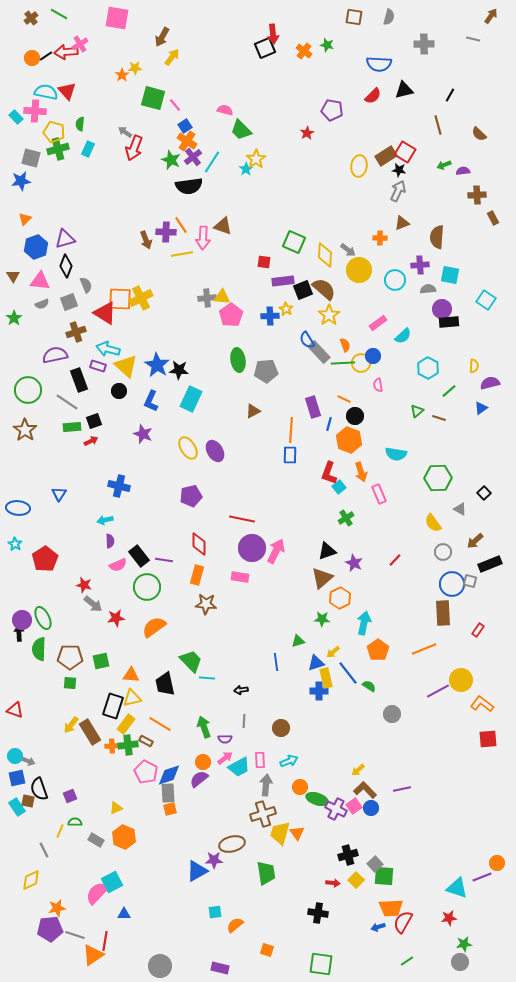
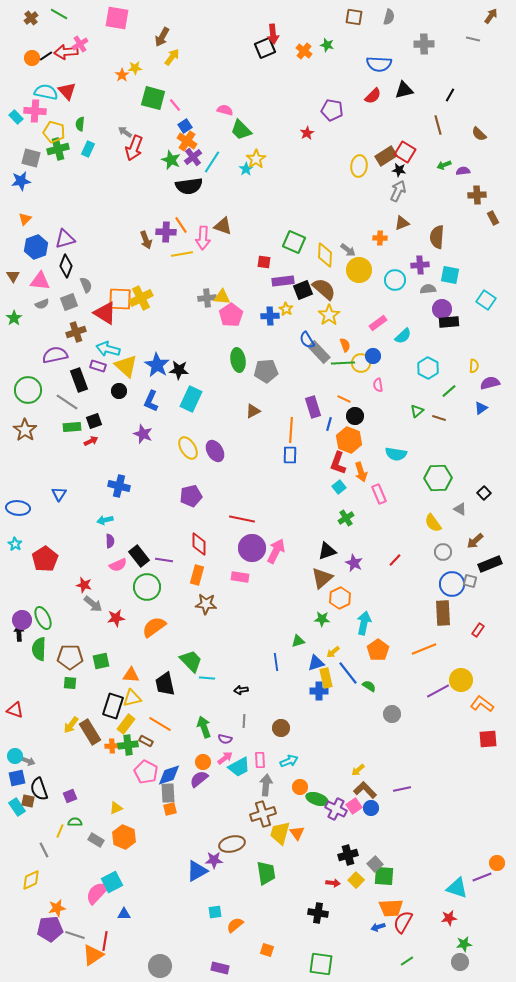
red L-shape at (329, 473): moved 9 px right, 10 px up
purple semicircle at (225, 739): rotated 16 degrees clockwise
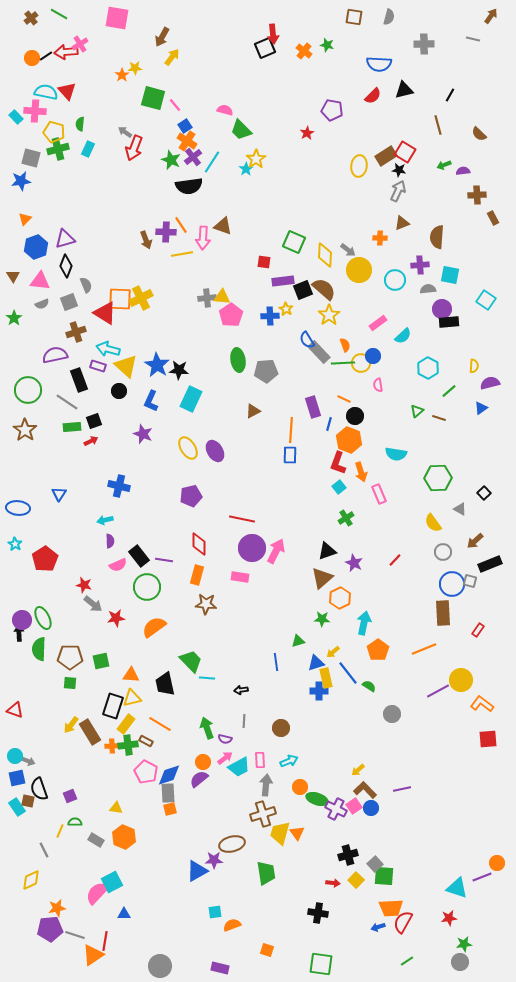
green arrow at (204, 727): moved 3 px right, 1 px down
yellow triangle at (116, 808): rotated 32 degrees clockwise
orange semicircle at (235, 925): moved 3 px left; rotated 18 degrees clockwise
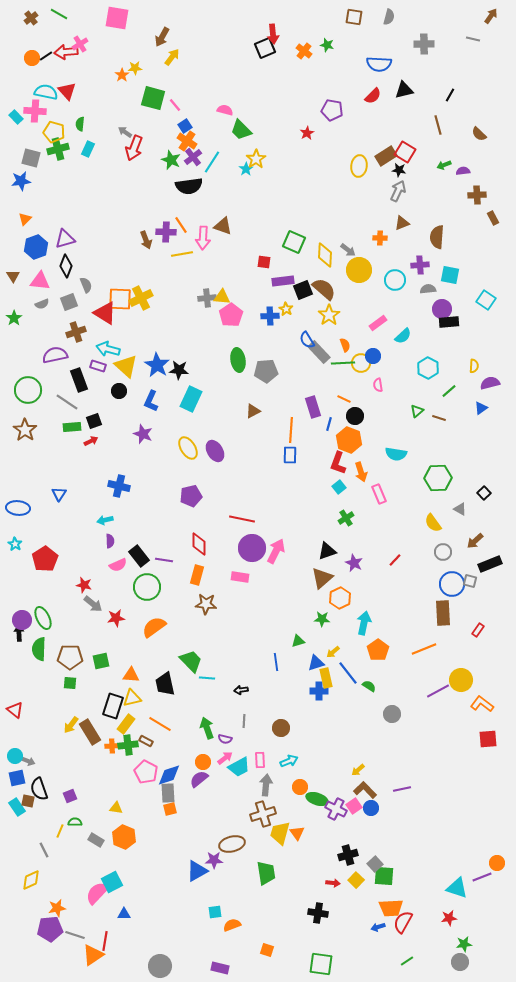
red triangle at (15, 710): rotated 18 degrees clockwise
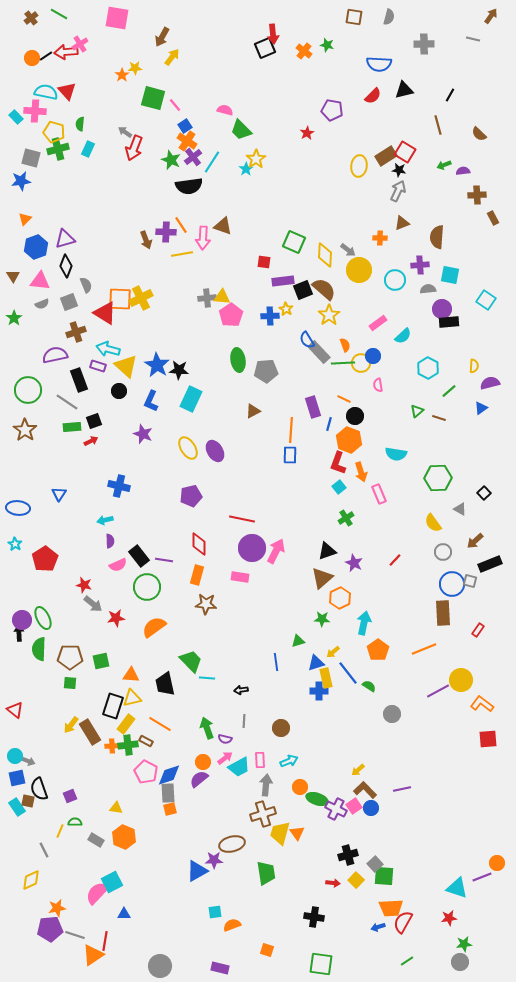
black cross at (318, 913): moved 4 px left, 4 px down
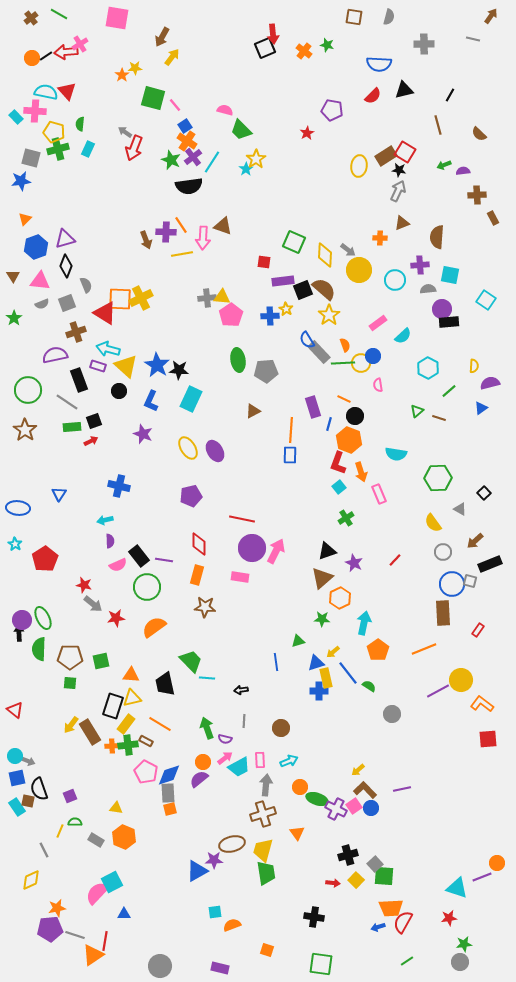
gray square at (69, 302): moved 2 px left, 1 px down
brown star at (206, 604): moved 1 px left, 3 px down
yellow trapezoid at (280, 833): moved 17 px left, 17 px down
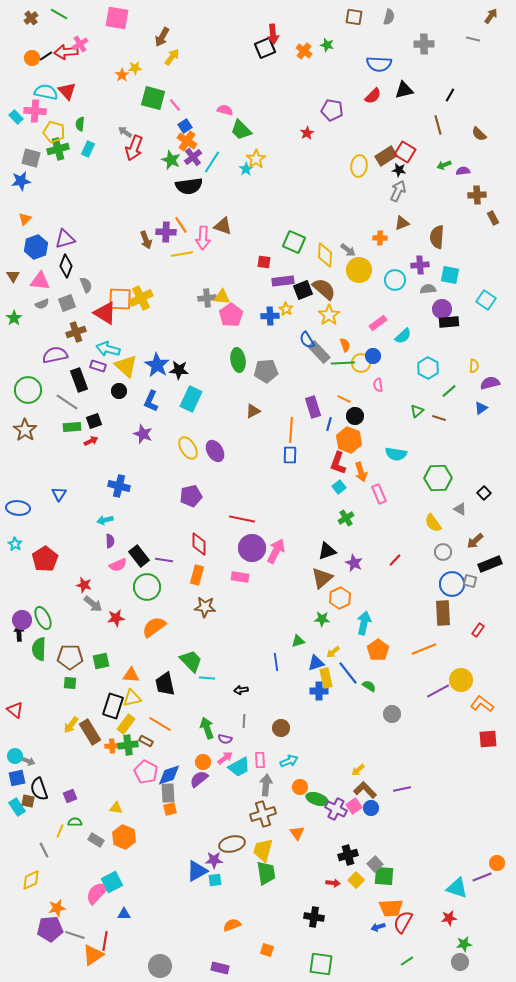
cyan square at (215, 912): moved 32 px up
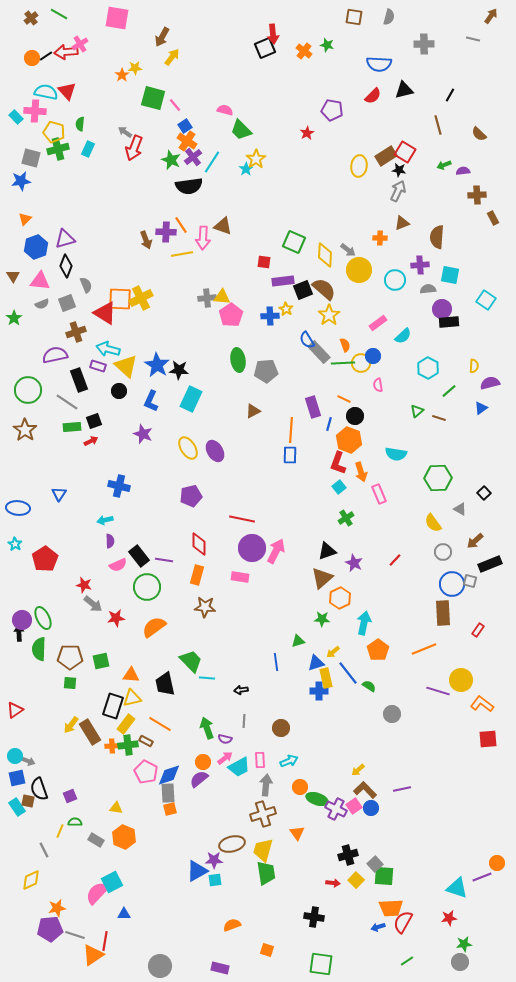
purple line at (438, 691): rotated 45 degrees clockwise
red triangle at (15, 710): rotated 48 degrees clockwise
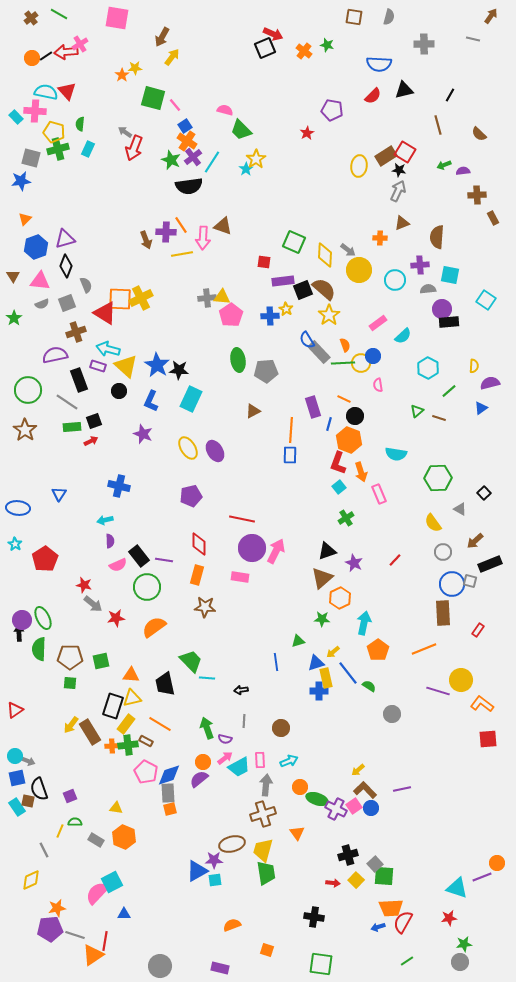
red arrow at (273, 34): rotated 60 degrees counterclockwise
